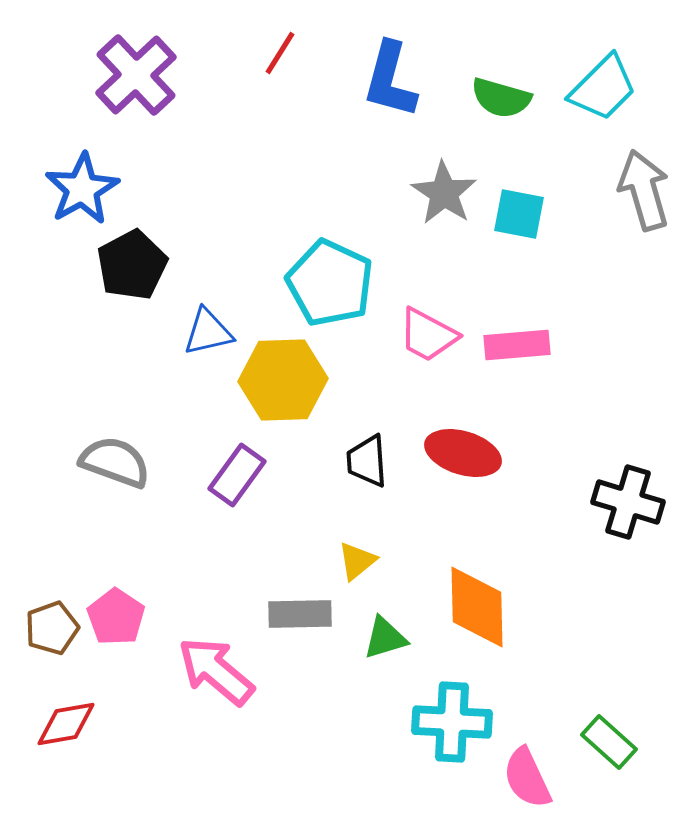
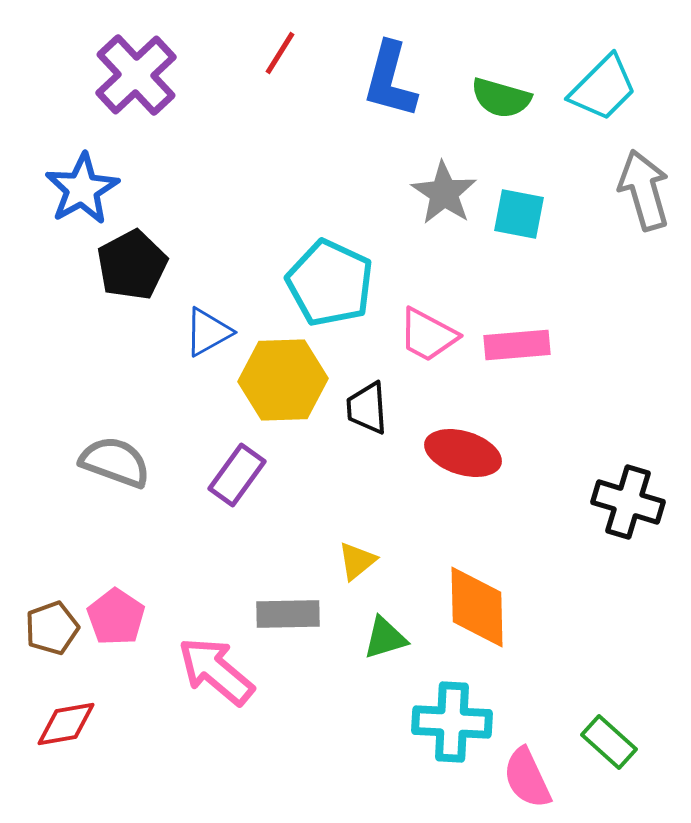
blue triangle: rotated 16 degrees counterclockwise
black trapezoid: moved 53 px up
gray rectangle: moved 12 px left
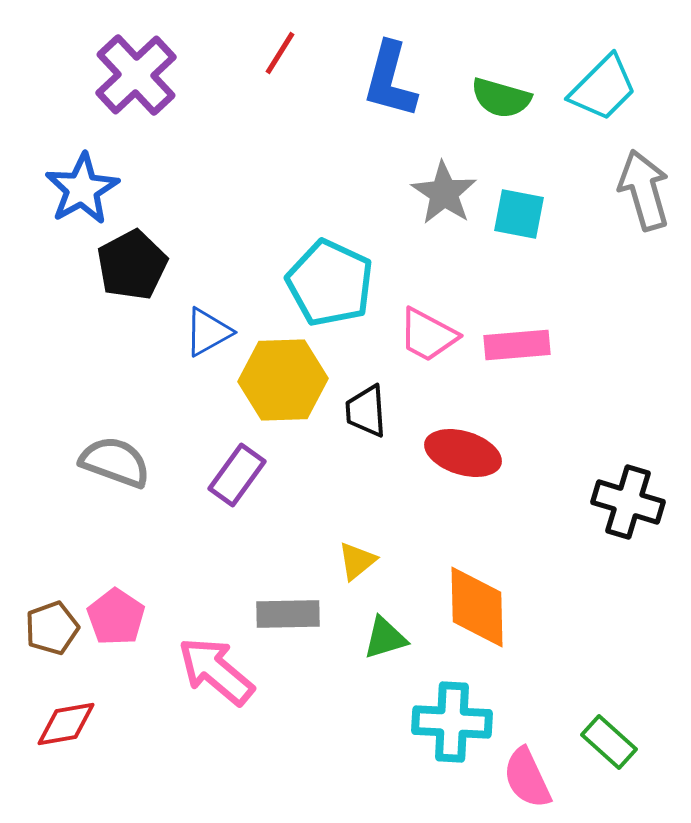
black trapezoid: moved 1 px left, 3 px down
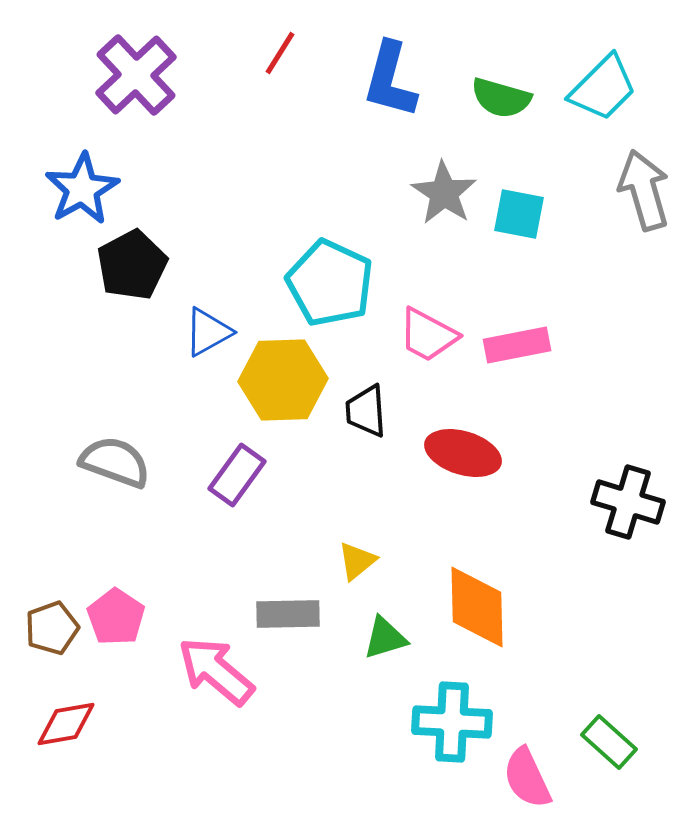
pink rectangle: rotated 6 degrees counterclockwise
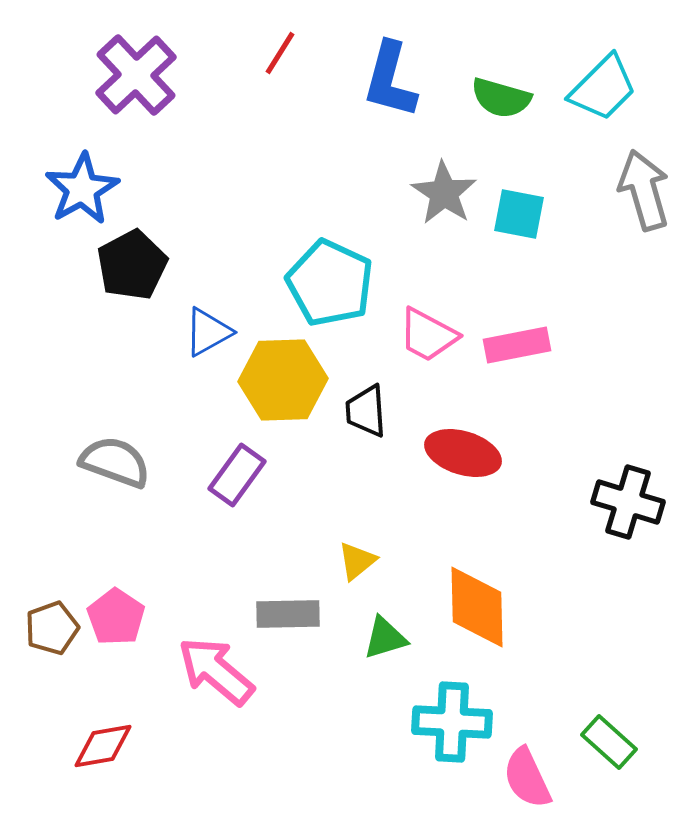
red diamond: moved 37 px right, 22 px down
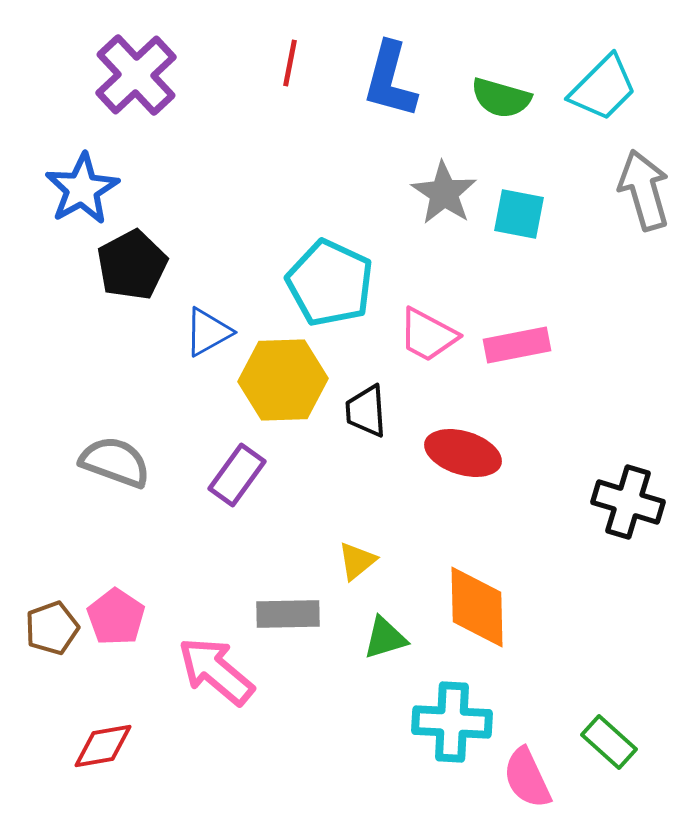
red line: moved 10 px right, 10 px down; rotated 21 degrees counterclockwise
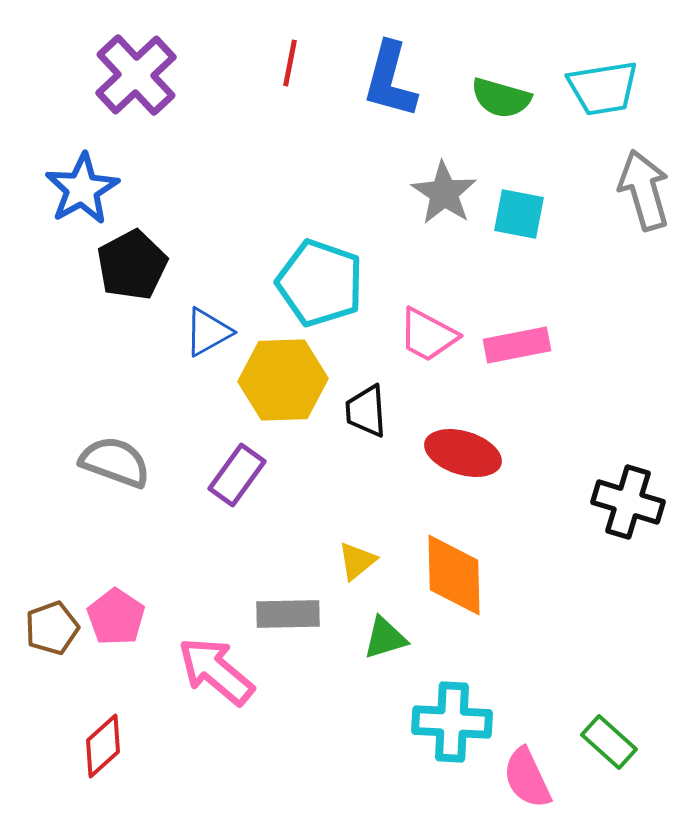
cyan trapezoid: rotated 36 degrees clockwise
cyan pentagon: moved 10 px left; rotated 6 degrees counterclockwise
orange diamond: moved 23 px left, 32 px up
red diamond: rotated 32 degrees counterclockwise
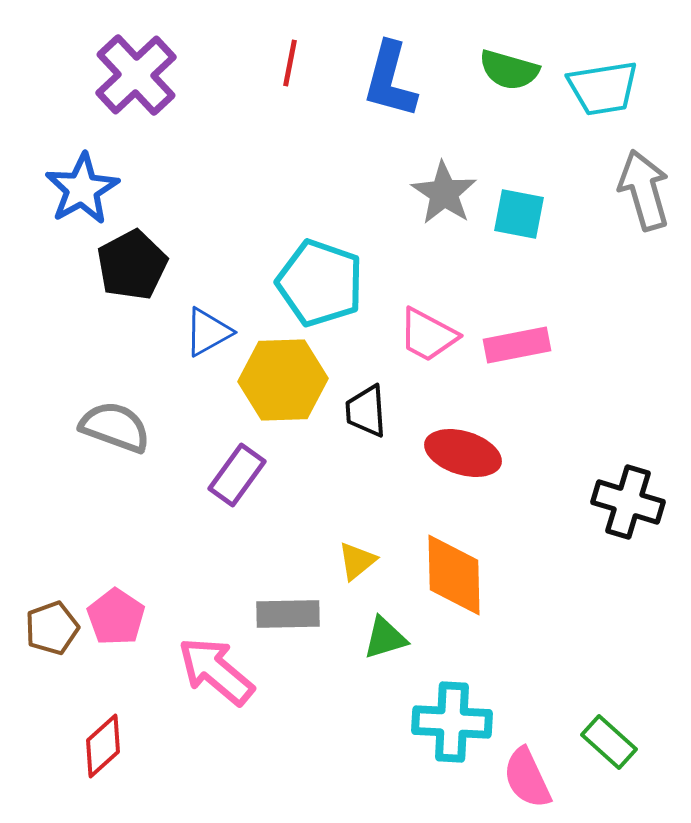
green semicircle: moved 8 px right, 28 px up
gray semicircle: moved 35 px up
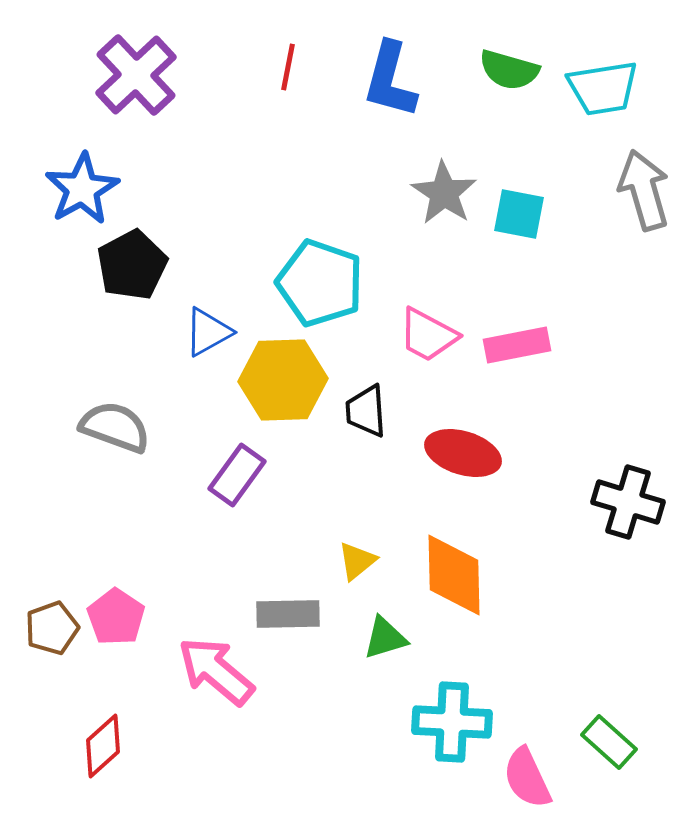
red line: moved 2 px left, 4 px down
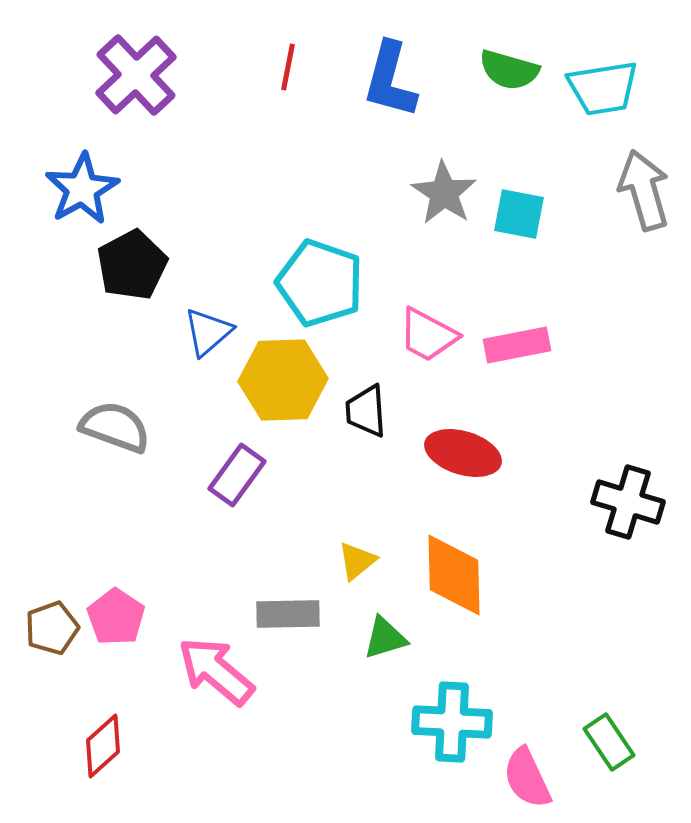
blue triangle: rotated 12 degrees counterclockwise
green rectangle: rotated 14 degrees clockwise
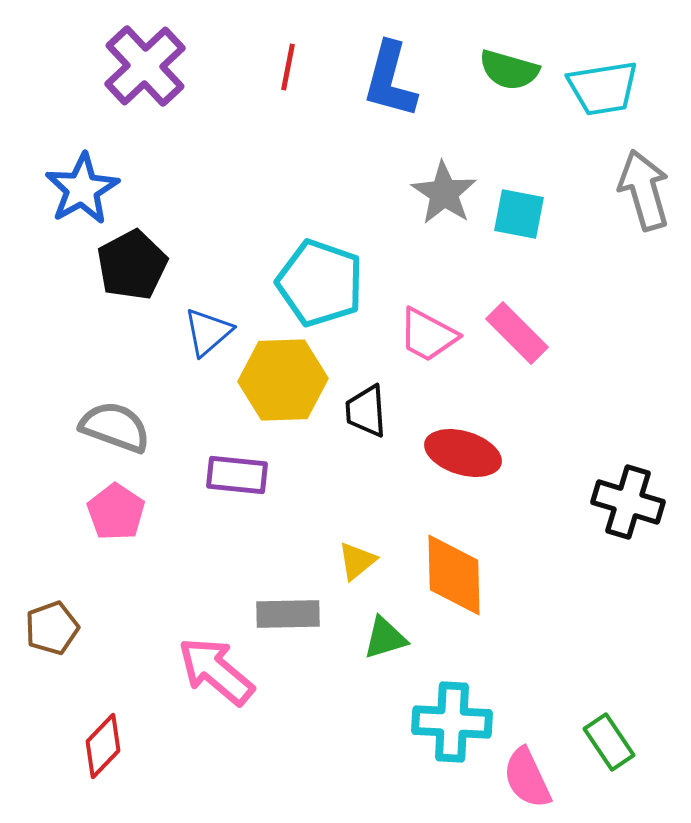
purple cross: moved 9 px right, 9 px up
pink rectangle: moved 12 px up; rotated 56 degrees clockwise
purple rectangle: rotated 60 degrees clockwise
pink pentagon: moved 105 px up
red diamond: rotated 4 degrees counterclockwise
